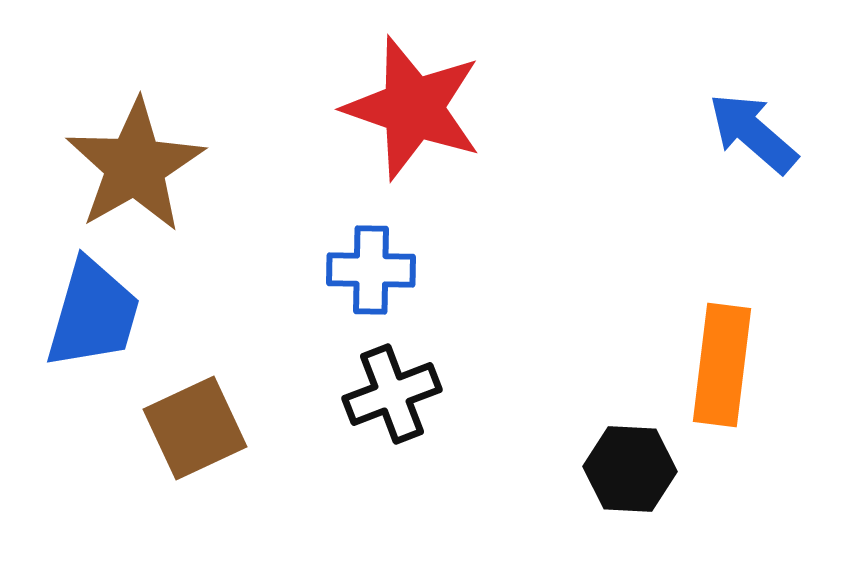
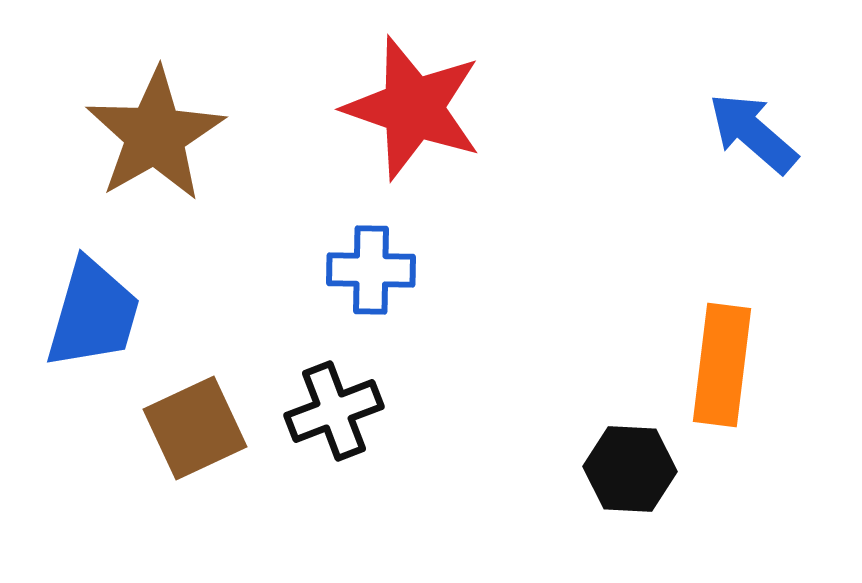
brown star: moved 20 px right, 31 px up
black cross: moved 58 px left, 17 px down
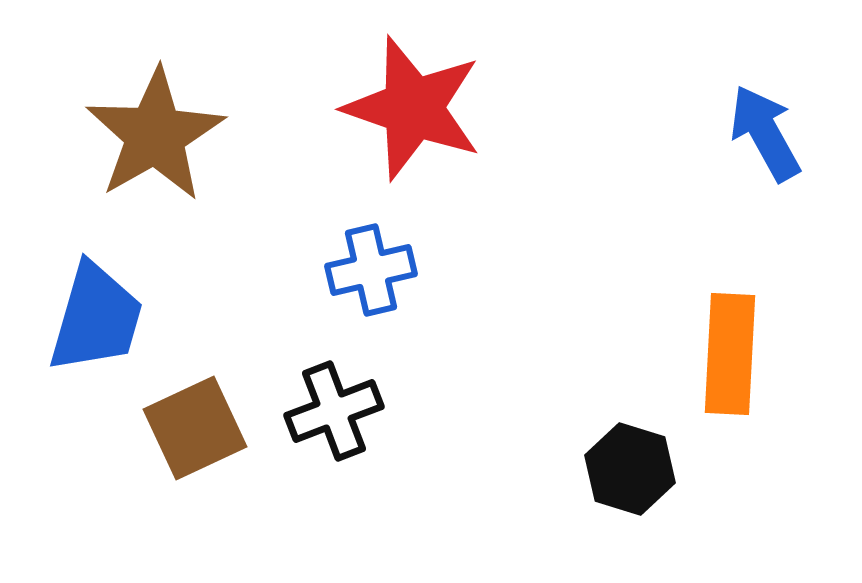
blue arrow: moved 12 px right; rotated 20 degrees clockwise
blue cross: rotated 14 degrees counterclockwise
blue trapezoid: moved 3 px right, 4 px down
orange rectangle: moved 8 px right, 11 px up; rotated 4 degrees counterclockwise
black hexagon: rotated 14 degrees clockwise
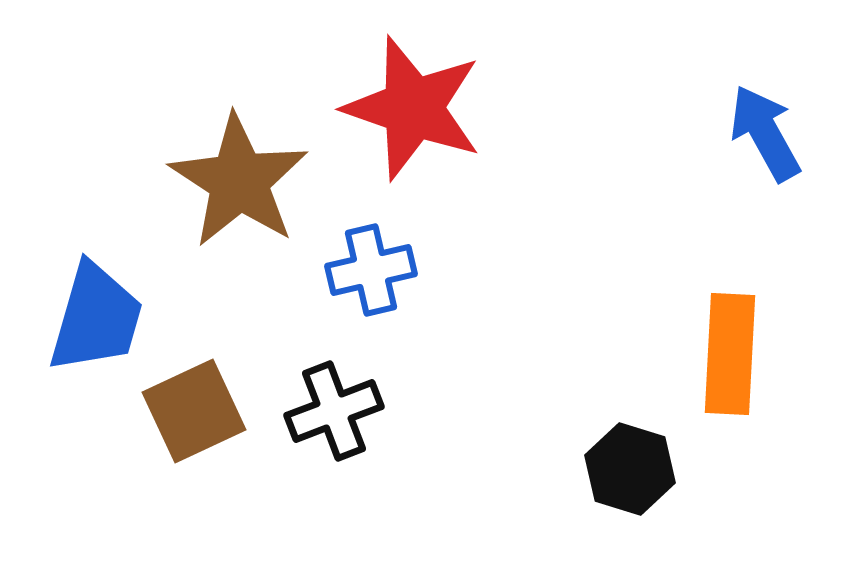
brown star: moved 84 px right, 46 px down; rotated 9 degrees counterclockwise
brown square: moved 1 px left, 17 px up
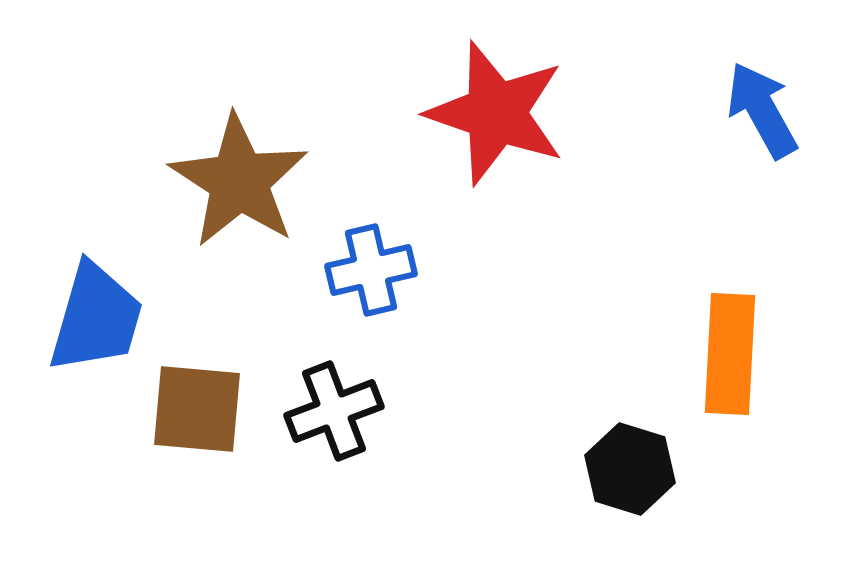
red star: moved 83 px right, 5 px down
blue arrow: moved 3 px left, 23 px up
brown square: moved 3 px right, 2 px up; rotated 30 degrees clockwise
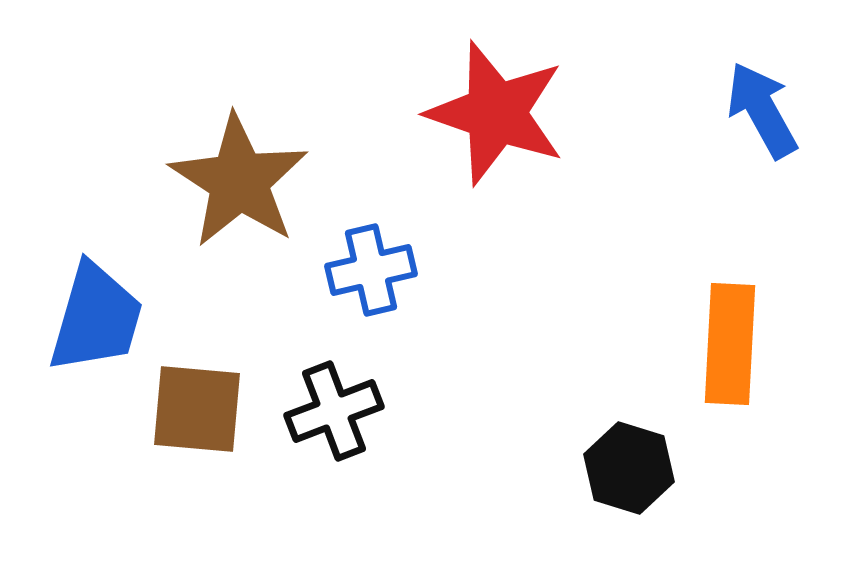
orange rectangle: moved 10 px up
black hexagon: moved 1 px left, 1 px up
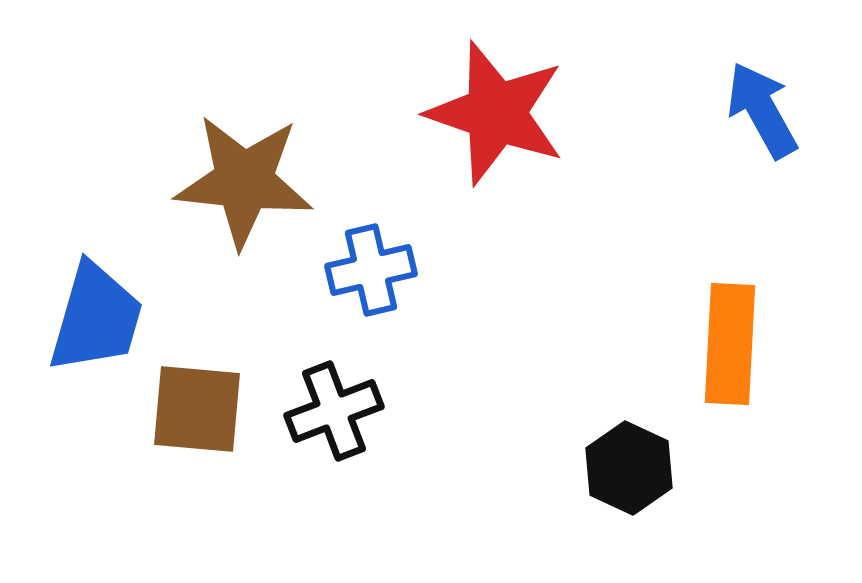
brown star: moved 5 px right; rotated 27 degrees counterclockwise
black hexagon: rotated 8 degrees clockwise
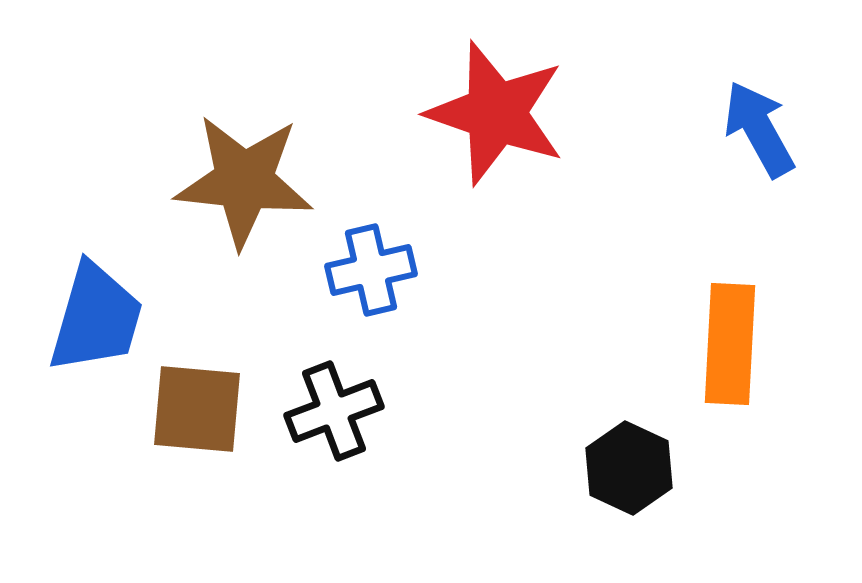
blue arrow: moved 3 px left, 19 px down
